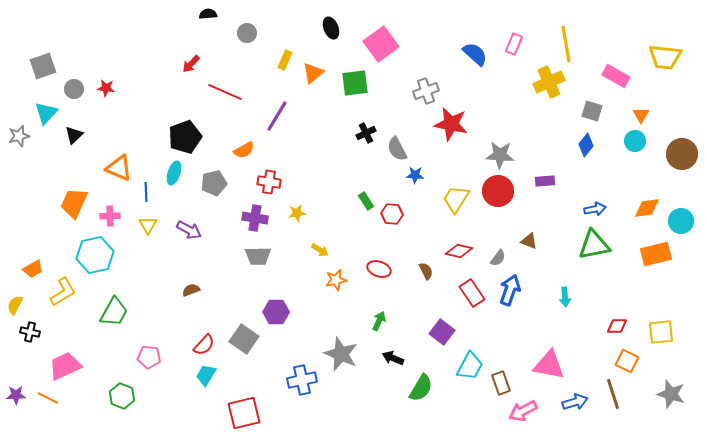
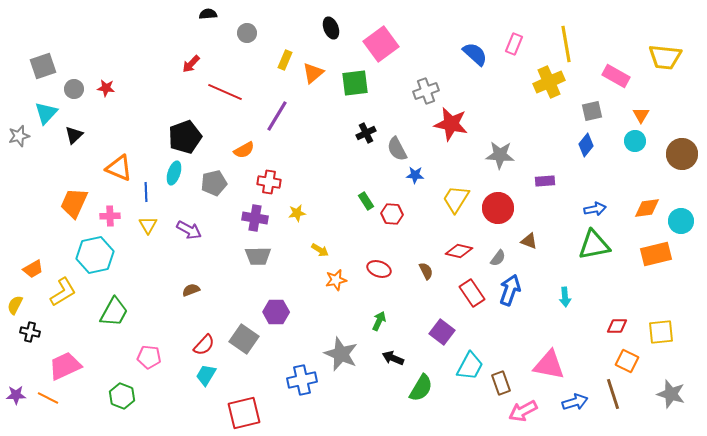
gray square at (592, 111): rotated 30 degrees counterclockwise
red circle at (498, 191): moved 17 px down
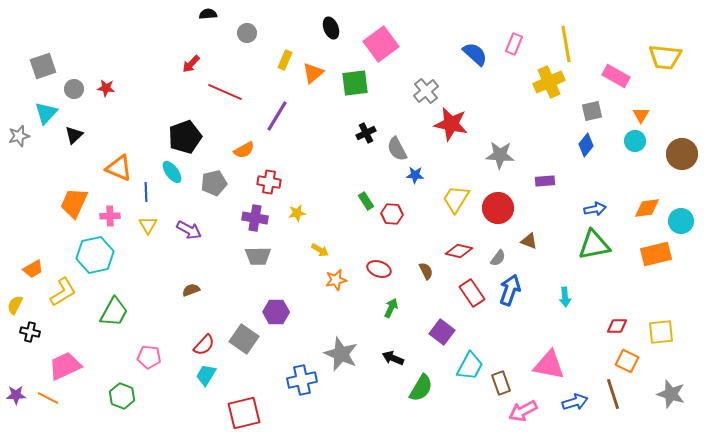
gray cross at (426, 91): rotated 20 degrees counterclockwise
cyan ellipse at (174, 173): moved 2 px left, 1 px up; rotated 55 degrees counterclockwise
green arrow at (379, 321): moved 12 px right, 13 px up
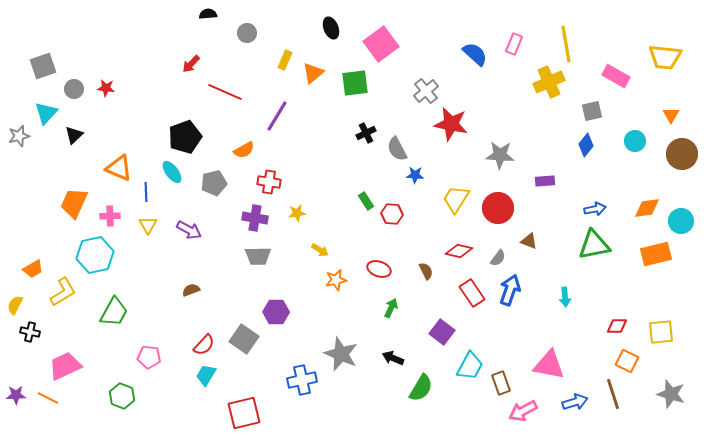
orange triangle at (641, 115): moved 30 px right
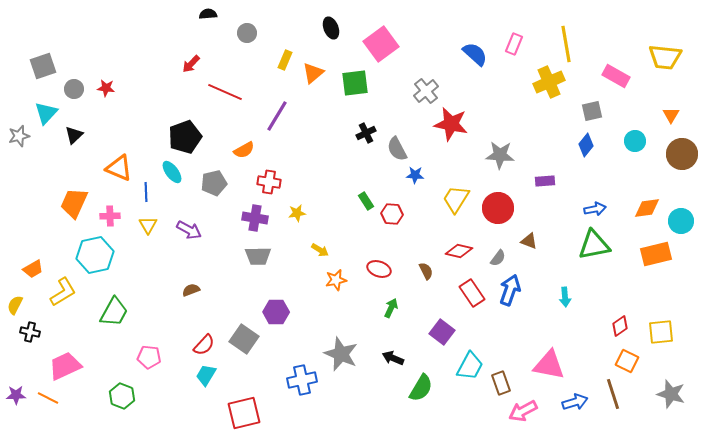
red diamond at (617, 326): moved 3 px right; rotated 35 degrees counterclockwise
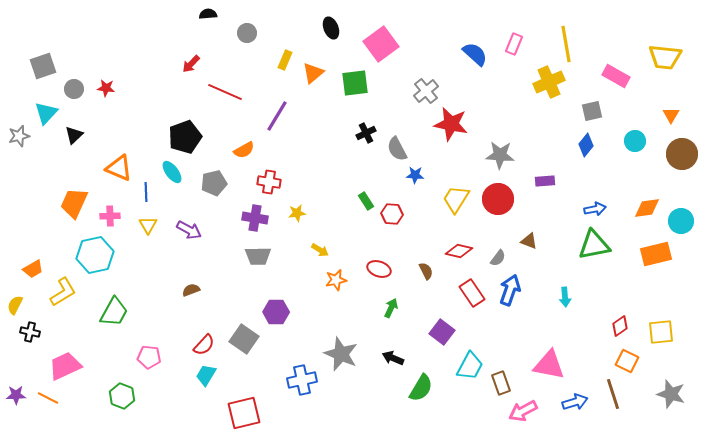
red circle at (498, 208): moved 9 px up
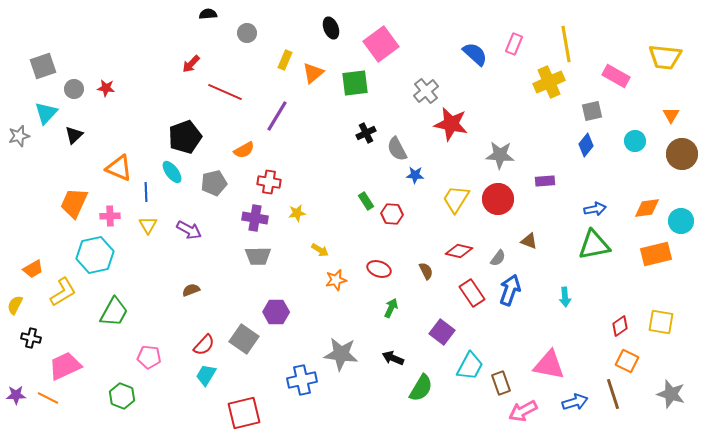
black cross at (30, 332): moved 1 px right, 6 px down
yellow square at (661, 332): moved 10 px up; rotated 16 degrees clockwise
gray star at (341, 354): rotated 16 degrees counterclockwise
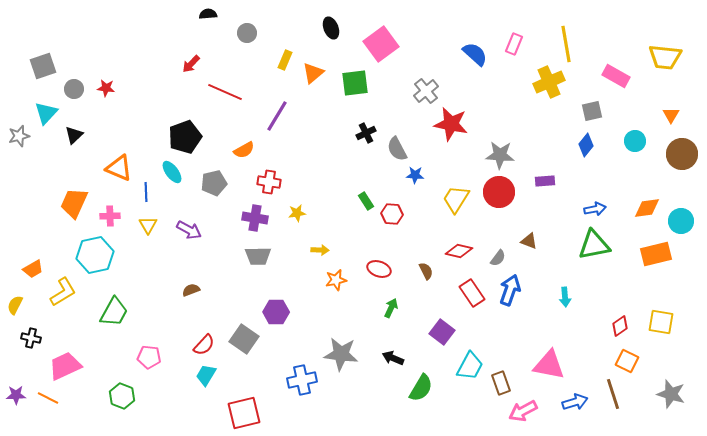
red circle at (498, 199): moved 1 px right, 7 px up
yellow arrow at (320, 250): rotated 30 degrees counterclockwise
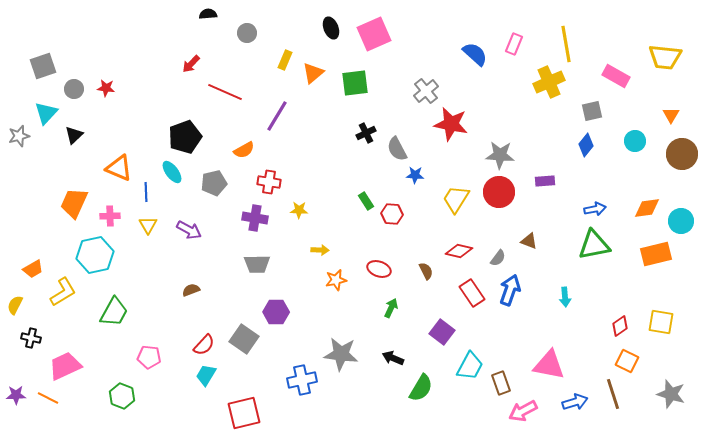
pink square at (381, 44): moved 7 px left, 10 px up; rotated 12 degrees clockwise
yellow star at (297, 213): moved 2 px right, 3 px up; rotated 12 degrees clockwise
gray trapezoid at (258, 256): moved 1 px left, 8 px down
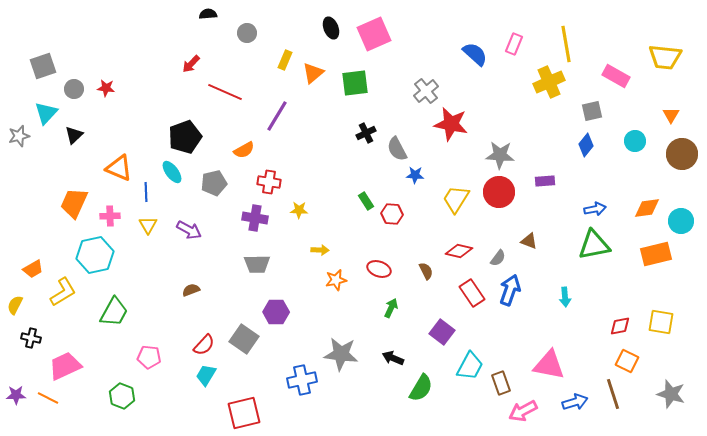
red diamond at (620, 326): rotated 25 degrees clockwise
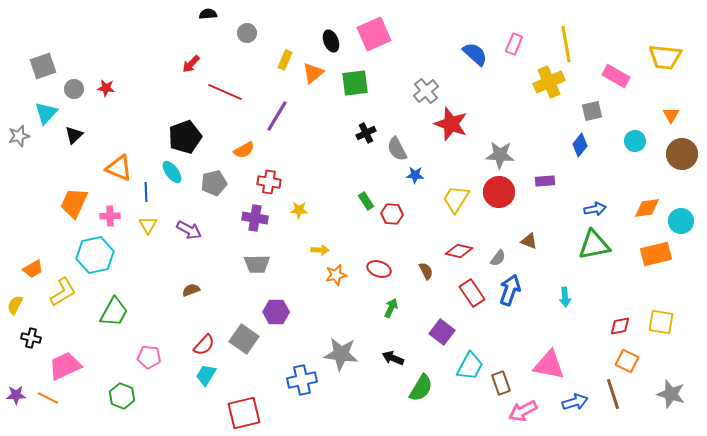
black ellipse at (331, 28): moved 13 px down
red star at (451, 124): rotated 8 degrees clockwise
blue diamond at (586, 145): moved 6 px left
orange star at (336, 280): moved 5 px up
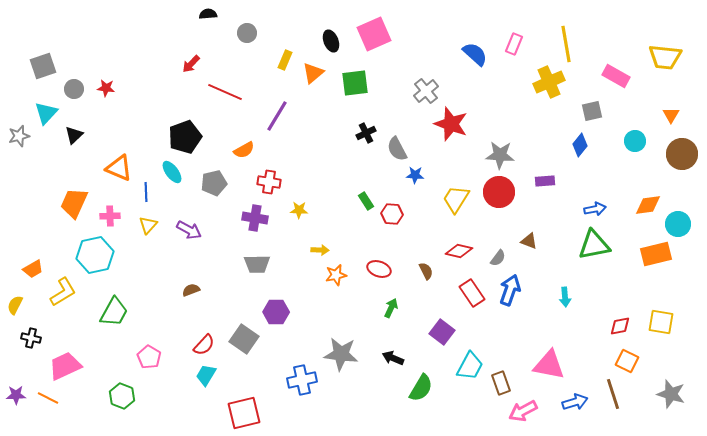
orange diamond at (647, 208): moved 1 px right, 3 px up
cyan circle at (681, 221): moved 3 px left, 3 px down
yellow triangle at (148, 225): rotated 12 degrees clockwise
pink pentagon at (149, 357): rotated 25 degrees clockwise
